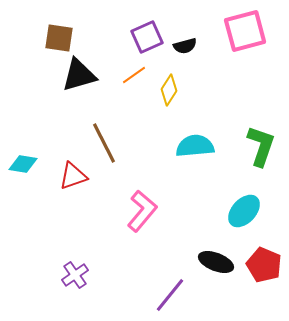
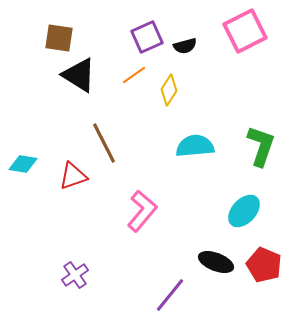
pink square: rotated 12 degrees counterclockwise
black triangle: rotated 48 degrees clockwise
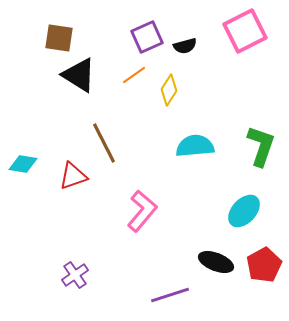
red pentagon: rotated 20 degrees clockwise
purple line: rotated 33 degrees clockwise
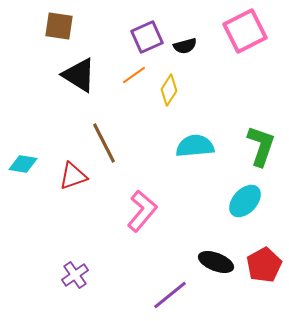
brown square: moved 12 px up
cyan ellipse: moved 1 px right, 10 px up
purple line: rotated 21 degrees counterclockwise
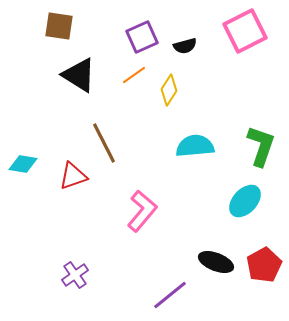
purple square: moved 5 px left
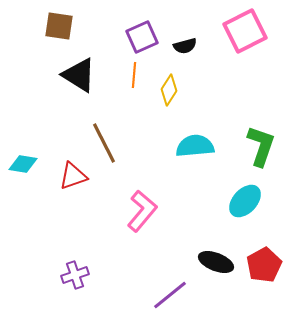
orange line: rotated 50 degrees counterclockwise
purple cross: rotated 16 degrees clockwise
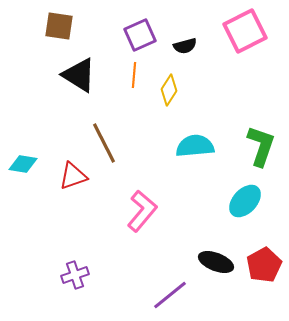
purple square: moved 2 px left, 2 px up
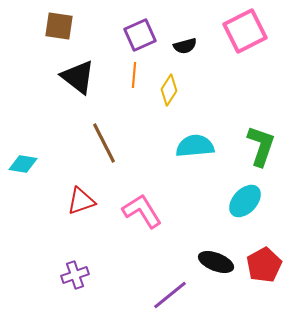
black triangle: moved 1 px left, 2 px down; rotated 6 degrees clockwise
red triangle: moved 8 px right, 25 px down
pink L-shape: rotated 72 degrees counterclockwise
